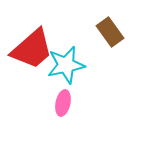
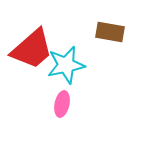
brown rectangle: rotated 44 degrees counterclockwise
pink ellipse: moved 1 px left, 1 px down
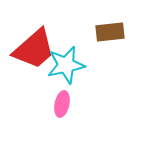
brown rectangle: rotated 16 degrees counterclockwise
red trapezoid: moved 2 px right
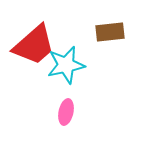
red trapezoid: moved 4 px up
pink ellipse: moved 4 px right, 8 px down
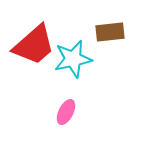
cyan star: moved 7 px right, 6 px up
pink ellipse: rotated 15 degrees clockwise
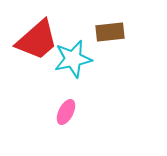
red trapezoid: moved 3 px right, 5 px up
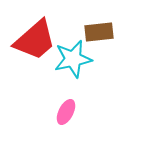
brown rectangle: moved 11 px left
red trapezoid: moved 2 px left
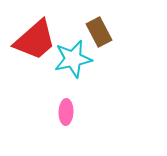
brown rectangle: rotated 68 degrees clockwise
pink ellipse: rotated 25 degrees counterclockwise
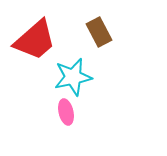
cyan star: moved 18 px down
pink ellipse: rotated 15 degrees counterclockwise
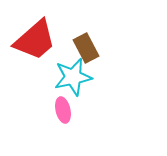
brown rectangle: moved 13 px left, 16 px down
pink ellipse: moved 3 px left, 2 px up
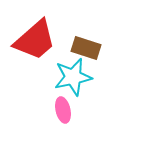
brown rectangle: rotated 44 degrees counterclockwise
